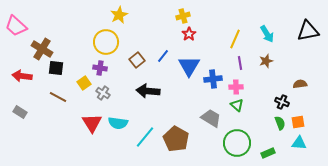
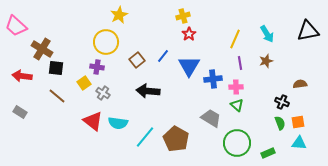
purple cross: moved 3 px left, 1 px up
brown line: moved 1 px left, 1 px up; rotated 12 degrees clockwise
red triangle: moved 1 px right, 2 px up; rotated 20 degrees counterclockwise
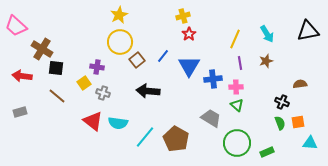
yellow circle: moved 14 px right
gray cross: rotated 16 degrees counterclockwise
gray rectangle: rotated 48 degrees counterclockwise
cyan triangle: moved 11 px right
green rectangle: moved 1 px left, 1 px up
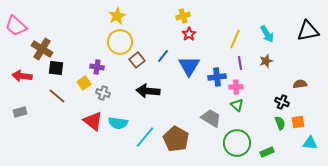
yellow star: moved 2 px left, 1 px down
blue cross: moved 4 px right, 2 px up
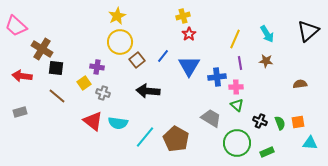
black triangle: rotated 30 degrees counterclockwise
brown star: rotated 24 degrees clockwise
black cross: moved 22 px left, 19 px down
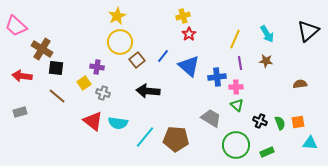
blue triangle: rotated 20 degrees counterclockwise
brown pentagon: rotated 25 degrees counterclockwise
green circle: moved 1 px left, 2 px down
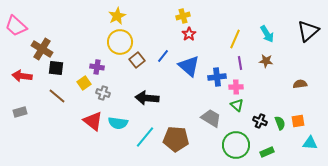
black arrow: moved 1 px left, 7 px down
orange square: moved 1 px up
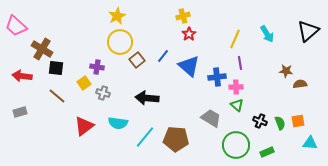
brown star: moved 20 px right, 10 px down
red triangle: moved 9 px left, 5 px down; rotated 45 degrees clockwise
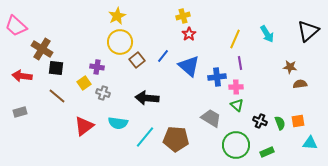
brown star: moved 4 px right, 4 px up
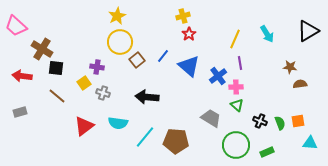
black triangle: rotated 10 degrees clockwise
blue cross: moved 1 px right, 1 px up; rotated 30 degrees counterclockwise
black arrow: moved 1 px up
brown pentagon: moved 2 px down
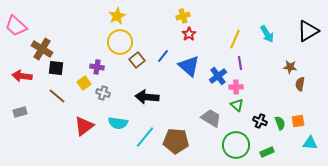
brown semicircle: rotated 72 degrees counterclockwise
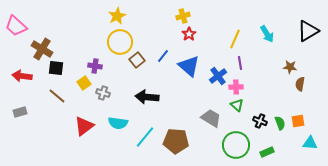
purple cross: moved 2 px left, 1 px up
